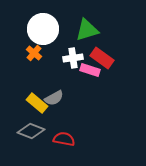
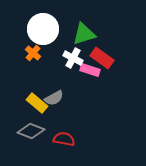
green triangle: moved 3 px left, 4 px down
orange cross: moved 1 px left
white cross: rotated 36 degrees clockwise
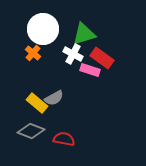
white cross: moved 4 px up
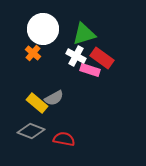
white cross: moved 3 px right, 2 px down
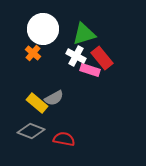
red rectangle: rotated 15 degrees clockwise
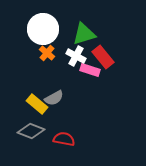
orange cross: moved 14 px right
red rectangle: moved 1 px right, 1 px up
yellow rectangle: moved 1 px down
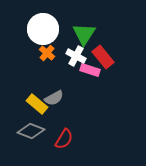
green triangle: rotated 40 degrees counterclockwise
red semicircle: rotated 110 degrees clockwise
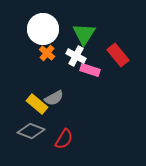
red rectangle: moved 15 px right, 2 px up
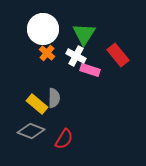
gray semicircle: rotated 60 degrees counterclockwise
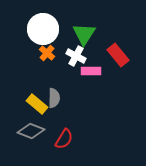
pink rectangle: moved 1 px right, 1 px down; rotated 18 degrees counterclockwise
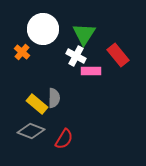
orange cross: moved 25 px left, 1 px up
